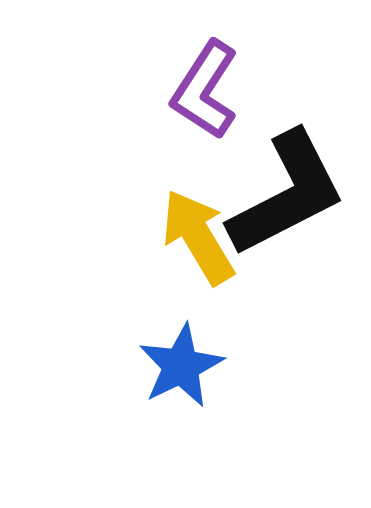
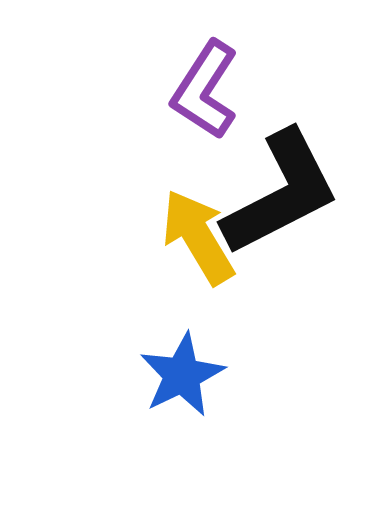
black L-shape: moved 6 px left, 1 px up
blue star: moved 1 px right, 9 px down
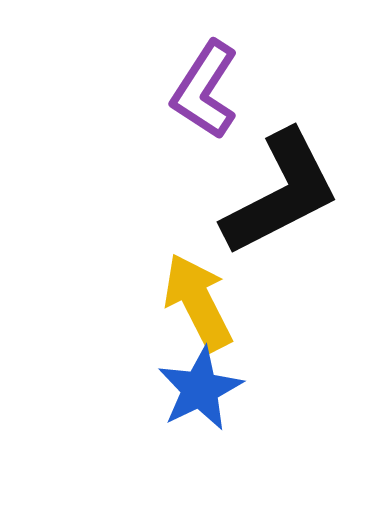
yellow arrow: moved 65 px down; rotated 4 degrees clockwise
blue star: moved 18 px right, 14 px down
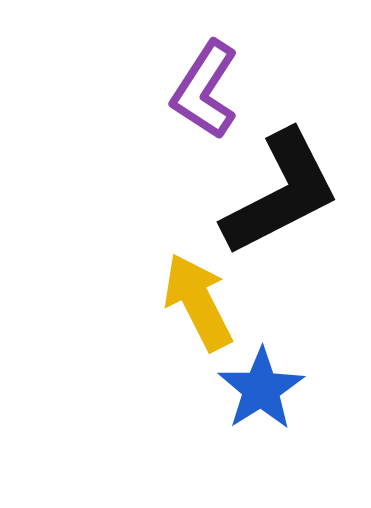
blue star: moved 61 px right; rotated 6 degrees counterclockwise
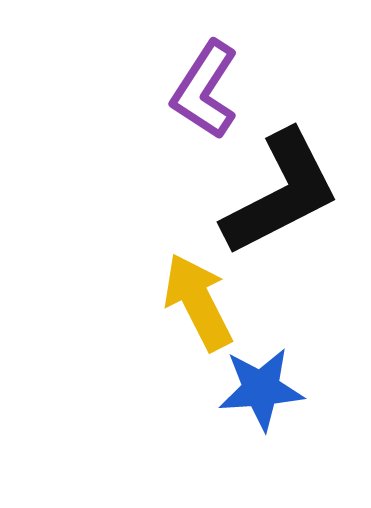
blue star: rotated 28 degrees clockwise
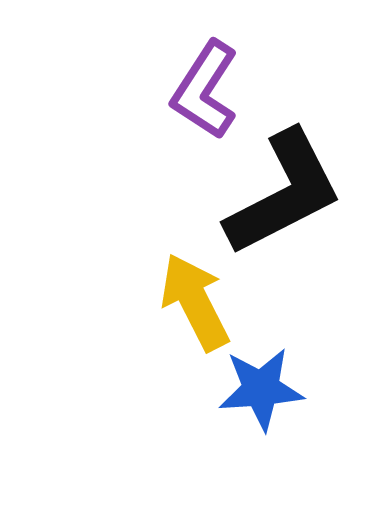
black L-shape: moved 3 px right
yellow arrow: moved 3 px left
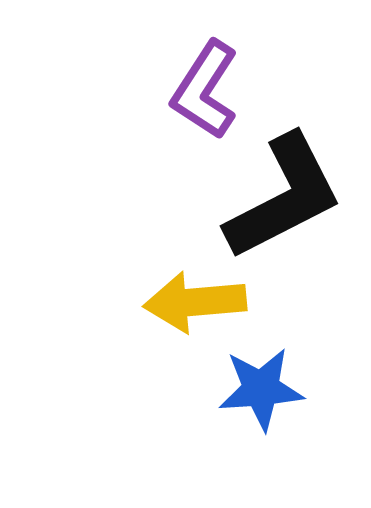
black L-shape: moved 4 px down
yellow arrow: rotated 68 degrees counterclockwise
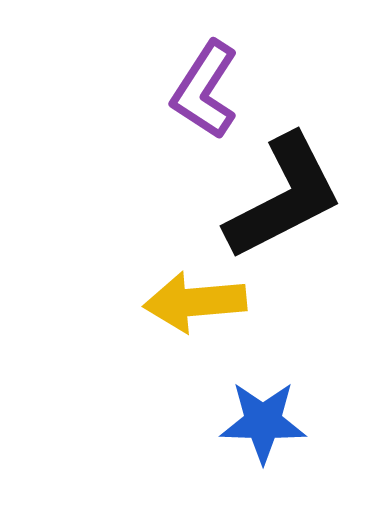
blue star: moved 2 px right, 33 px down; rotated 6 degrees clockwise
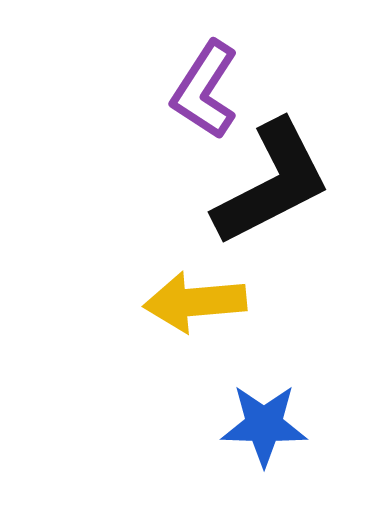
black L-shape: moved 12 px left, 14 px up
blue star: moved 1 px right, 3 px down
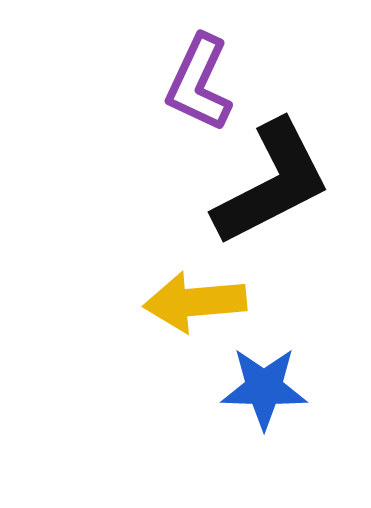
purple L-shape: moved 6 px left, 7 px up; rotated 8 degrees counterclockwise
blue star: moved 37 px up
